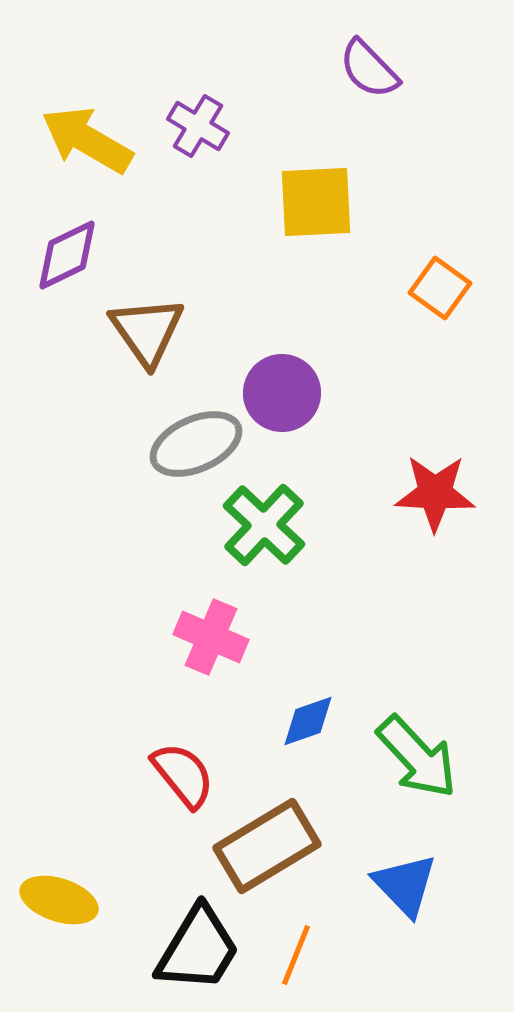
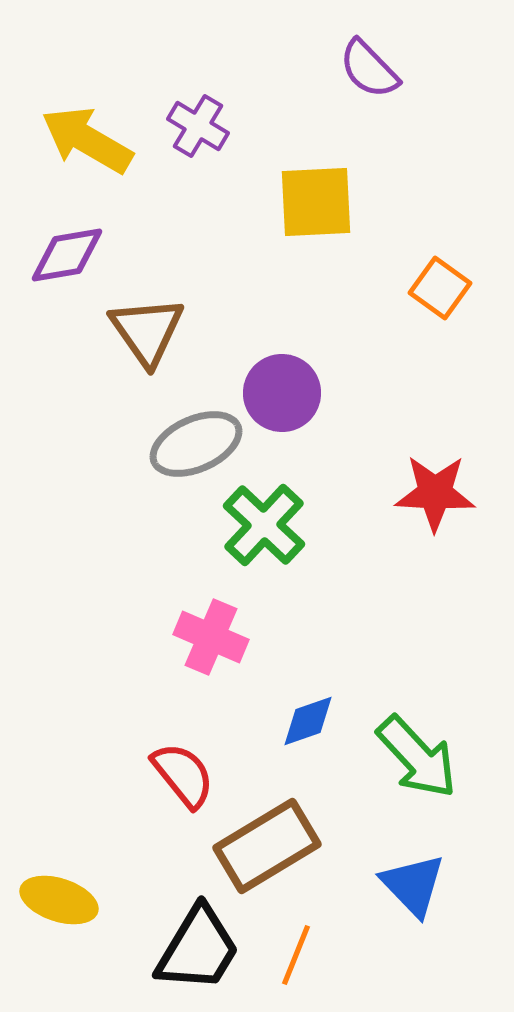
purple diamond: rotated 16 degrees clockwise
blue triangle: moved 8 px right
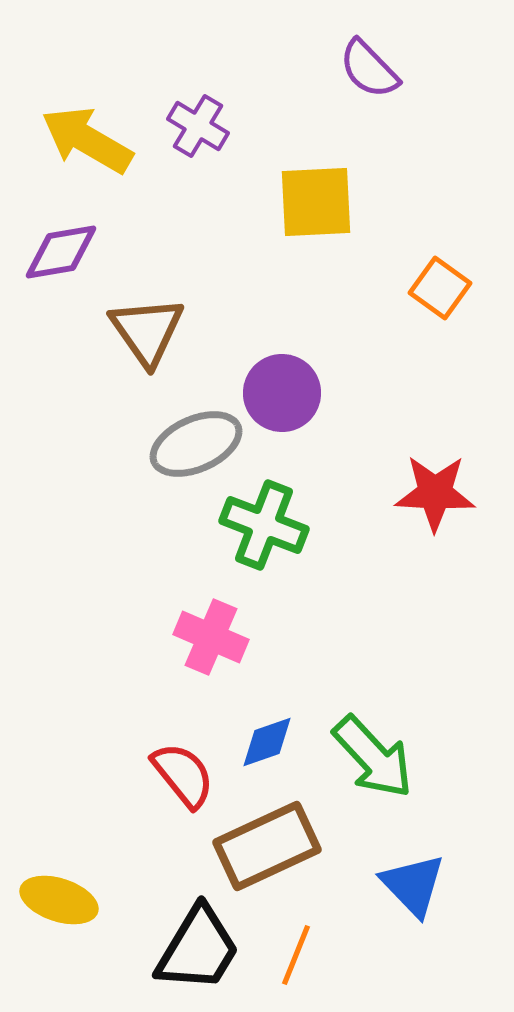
purple diamond: moved 6 px left, 3 px up
green cross: rotated 22 degrees counterclockwise
blue diamond: moved 41 px left, 21 px down
green arrow: moved 44 px left
brown rectangle: rotated 6 degrees clockwise
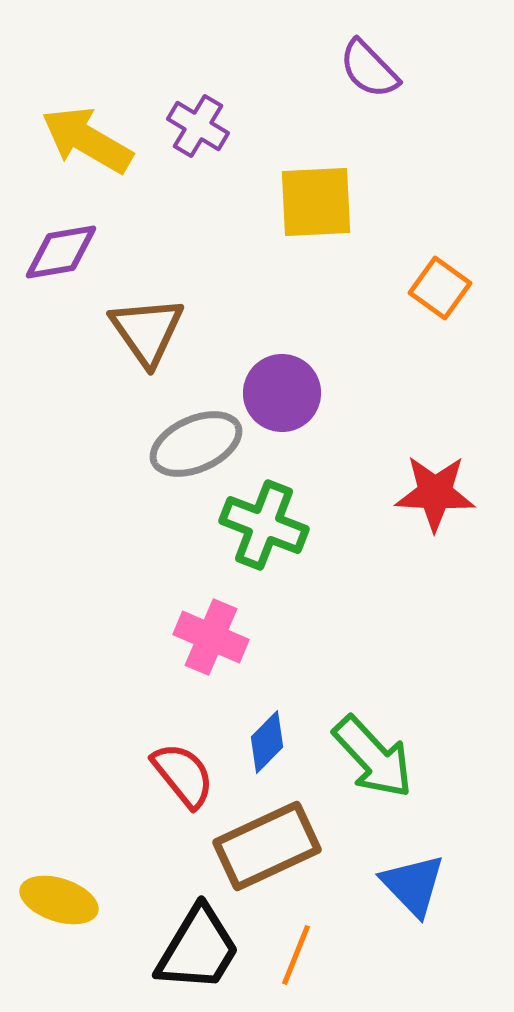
blue diamond: rotated 26 degrees counterclockwise
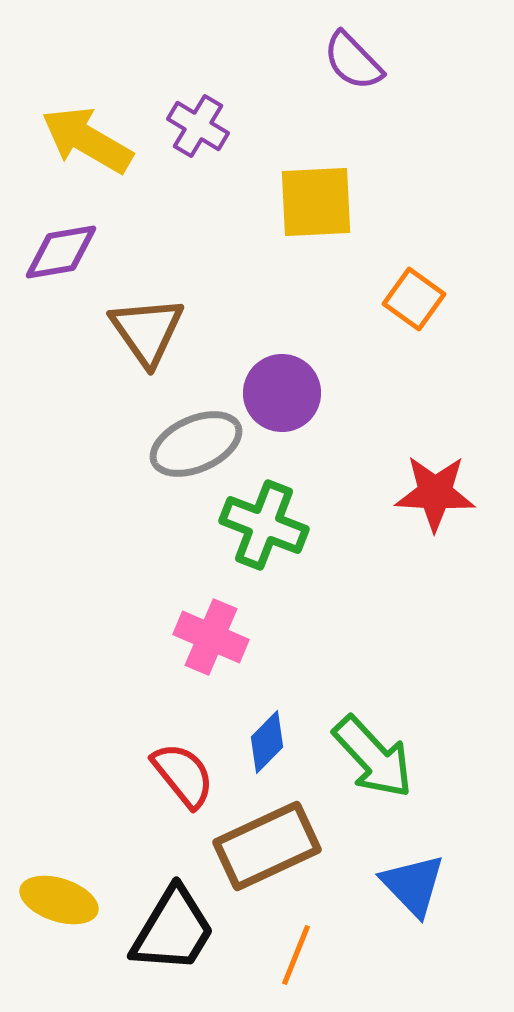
purple semicircle: moved 16 px left, 8 px up
orange square: moved 26 px left, 11 px down
black trapezoid: moved 25 px left, 19 px up
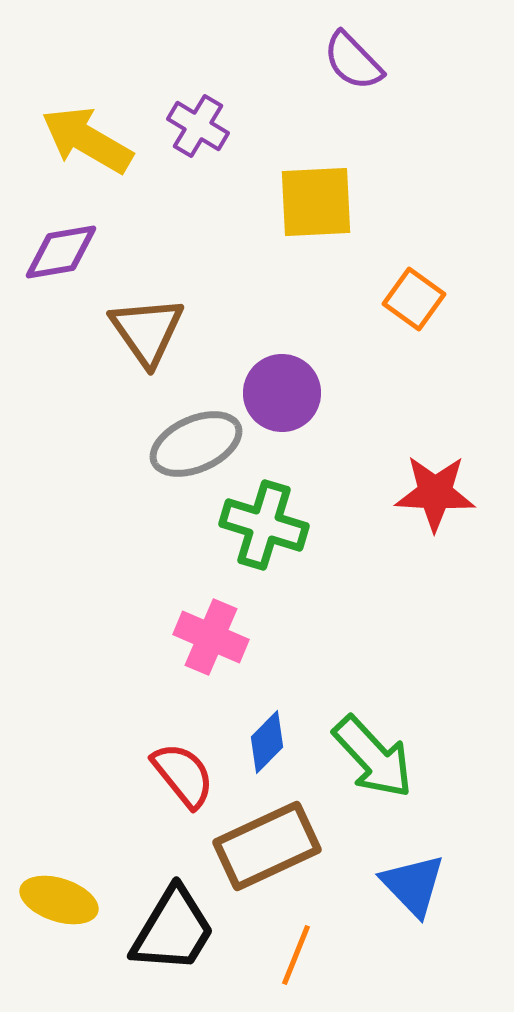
green cross: rotated 4 degrees counterclockwise
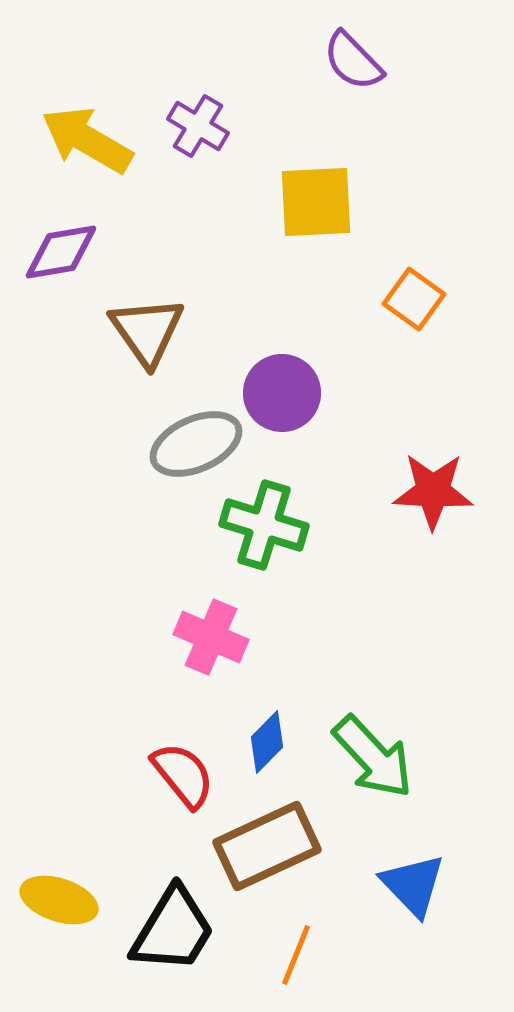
red star: moved 2 px left, 2 px up
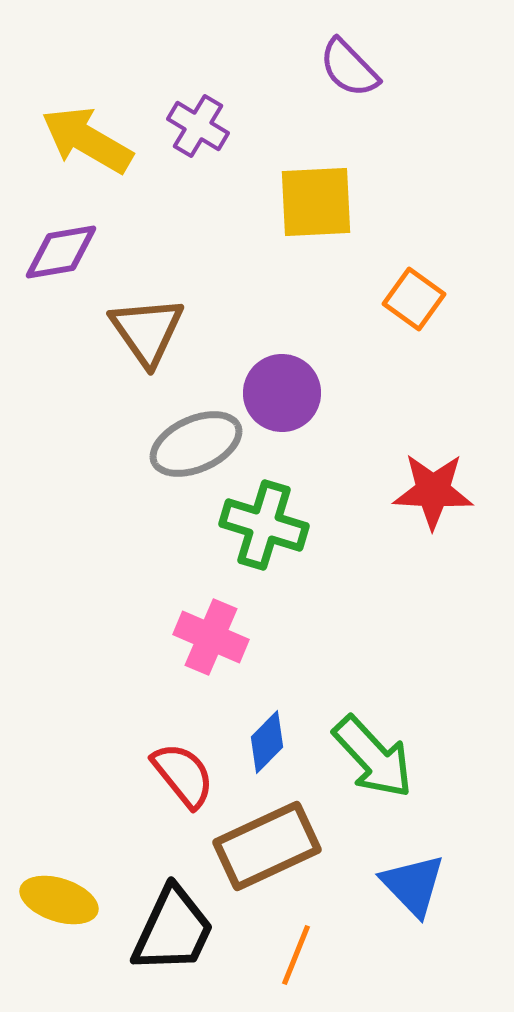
purple semicircle: moved 4 px left, 7 px down
black trapezoid: rotated 6 degrees counterclockwise
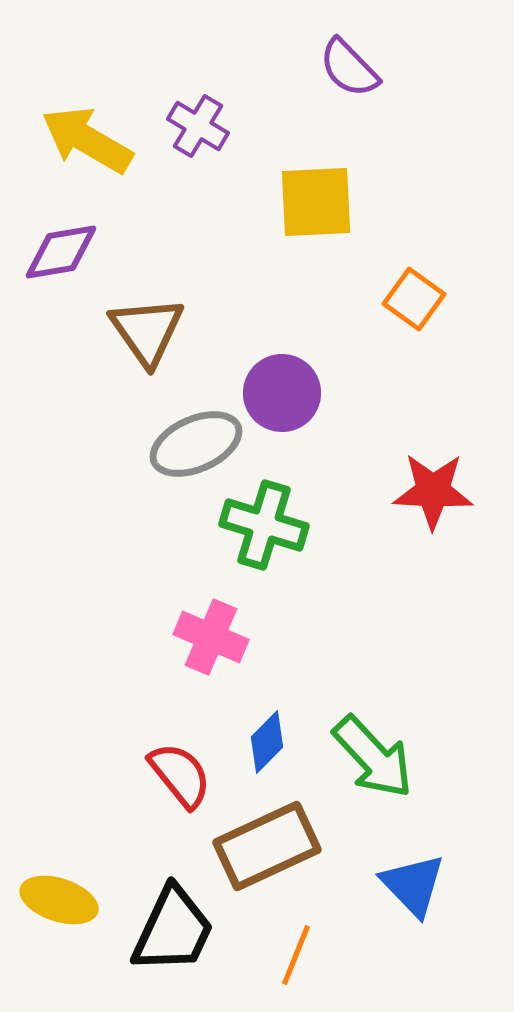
red semicircle: moved 3 px left
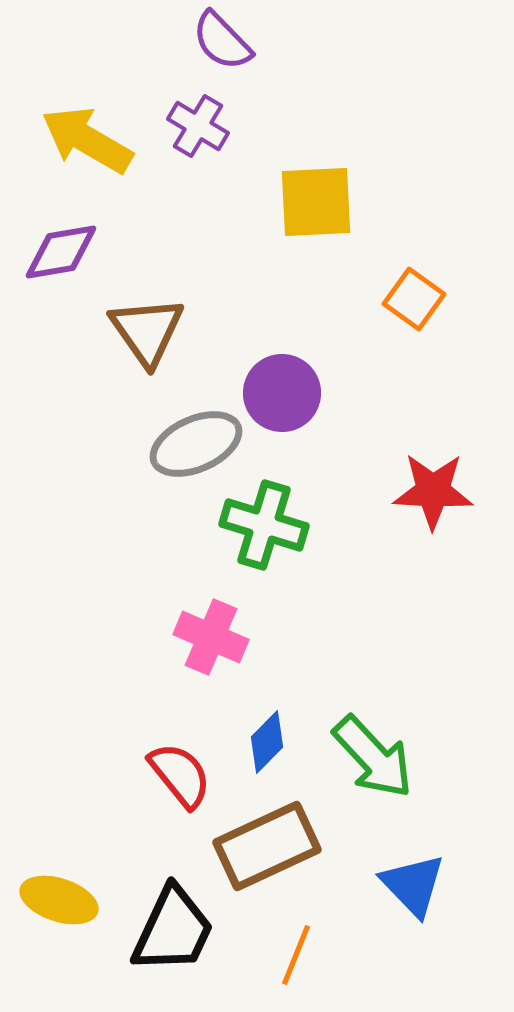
purple semicircle: moved 127 px left, 27 px up
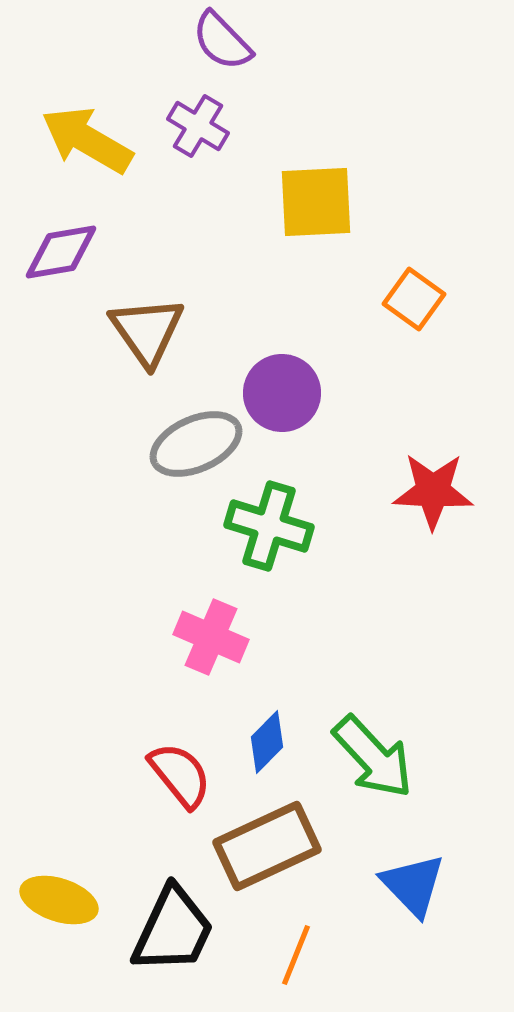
green cross: moved 5 px right, 1 px down
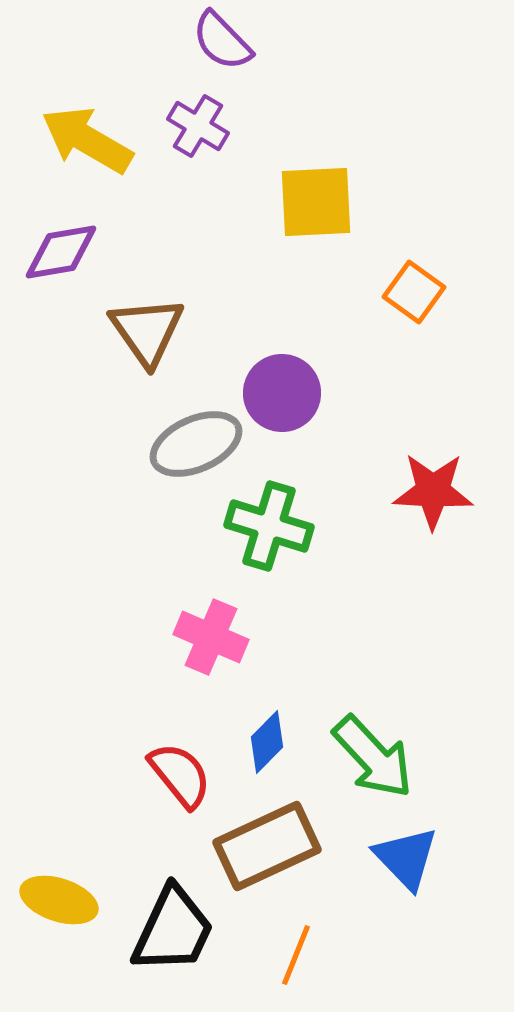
orange square: moved 7 px up
blue triangle: moved 7 px left, 27 px up
